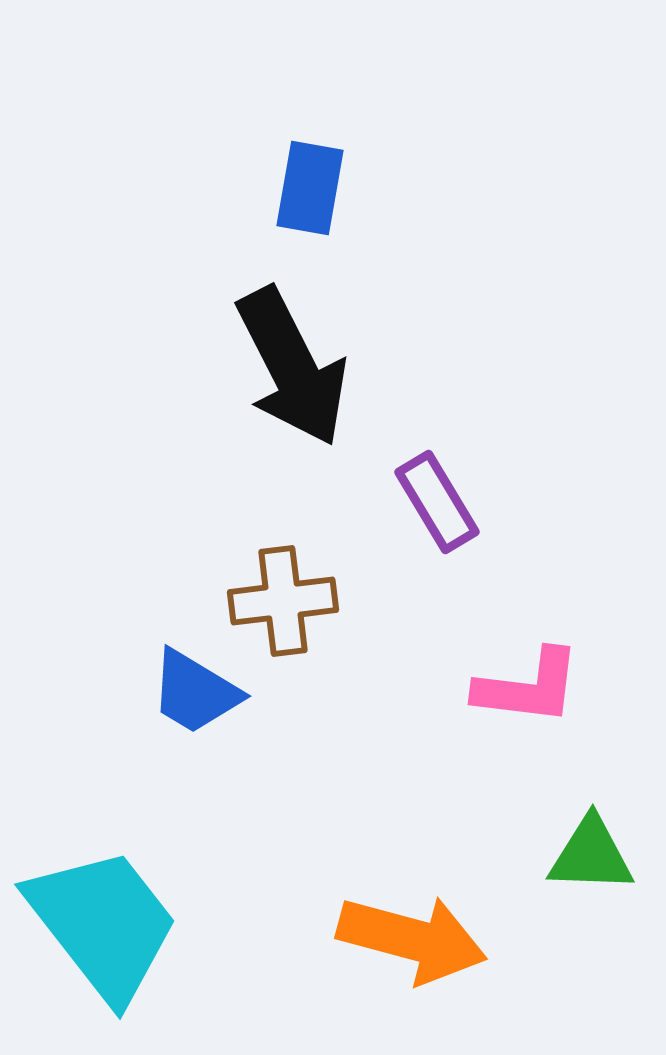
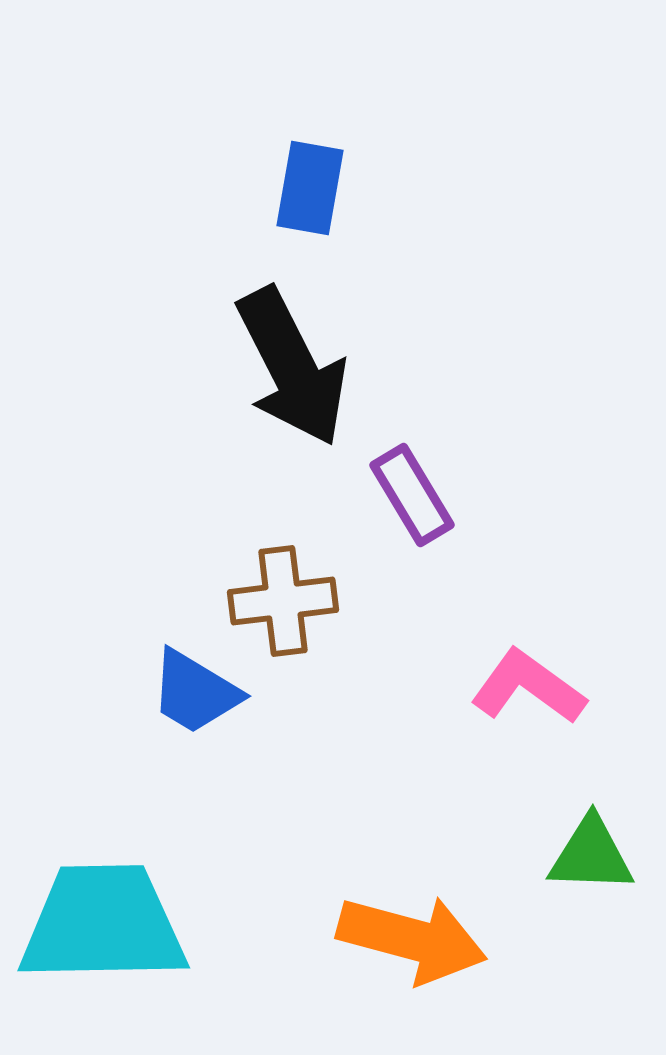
purple rectangle: moved 25 px left, 7 px up
pink L-shape: rotated 151 degrees counterclockwise
cyan trapezoid: rotated 53 degrees counterclockwise
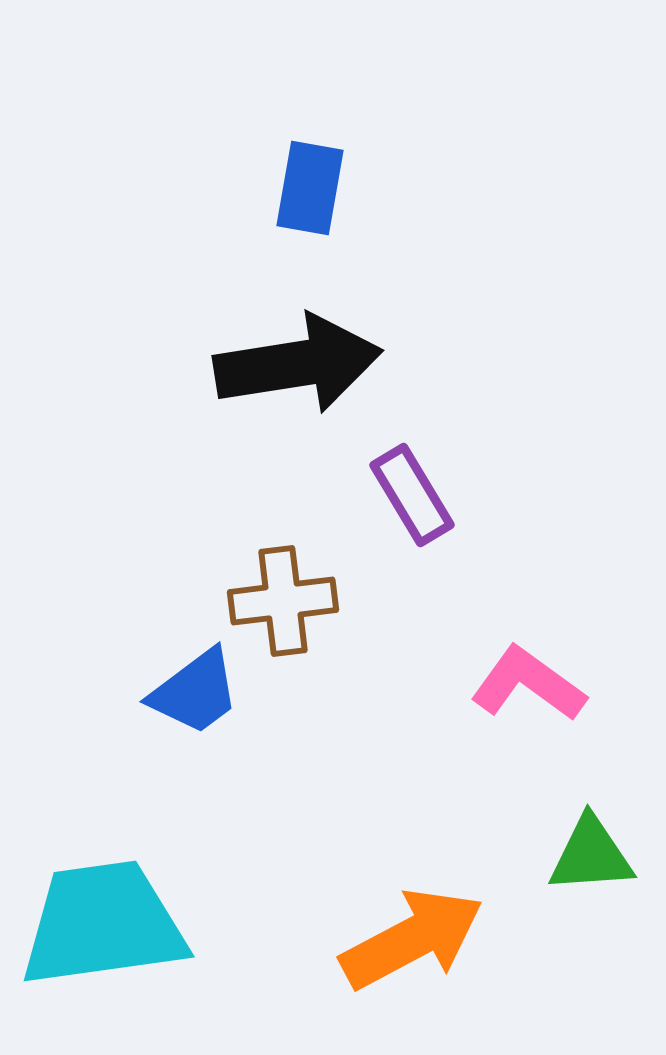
black arrow: moved 6 px right, 3 px up; rotated 72 degrees counterclockwise
pink L-shape: moved 3 px up
blue trapezoid: rotated 68 degrees counterclockwise
green triangle: rotated 6 degrees counterclockwise
cyan trapezoid: rotated 7 degrees counterclockwise
orange arrow: rotated 43 degrees counterclockwise
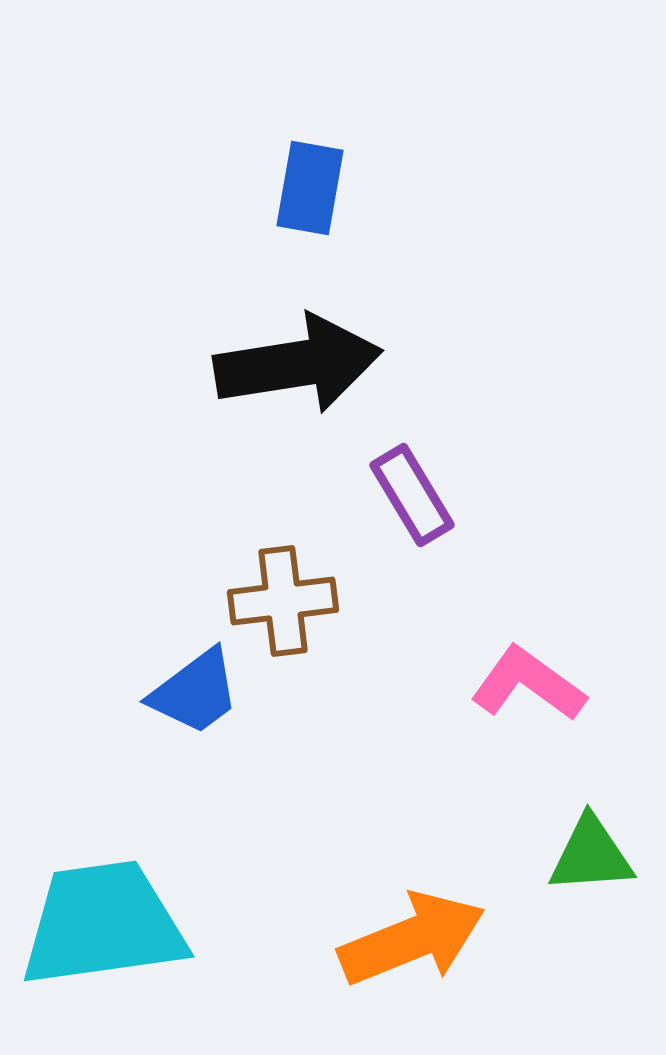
orange arrow: rotated 6 degrees clockwise
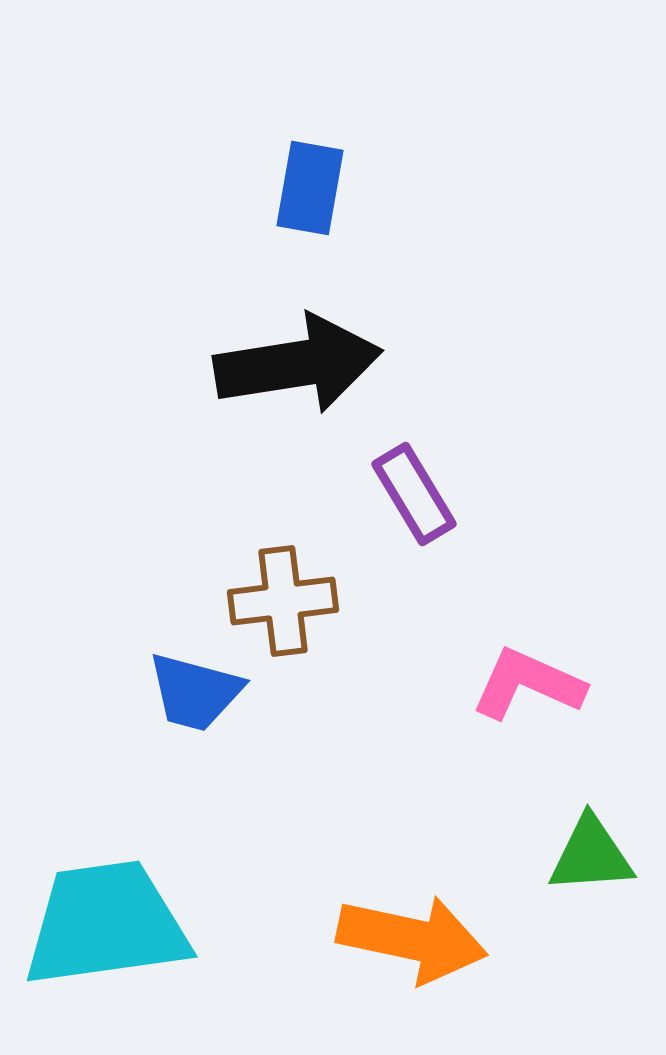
purple rectangle: moved 2 px right, 1 px up
pink L-shape: rotated 12 degrees counterclockwise
blue trapezoid: rotated 52 degrees clockwise
cyan trapezoid: moved 3 px right
orange arrow: rotated 34 degrees clockwise
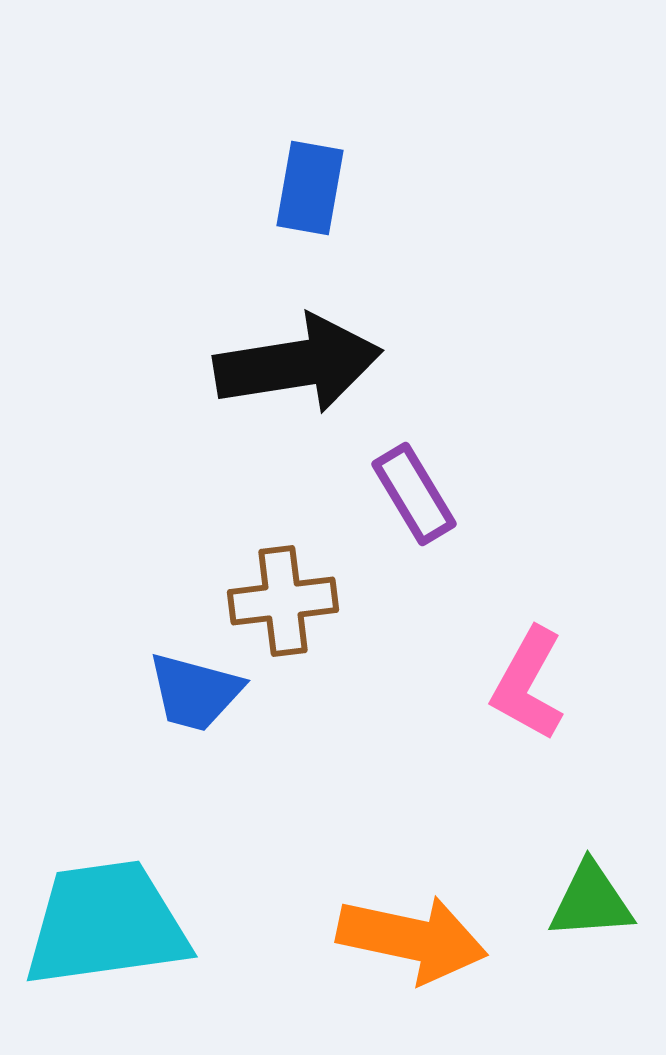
pink L-shape: rotated 85 degrees counterclockwise
green triangle: moved 46 px down
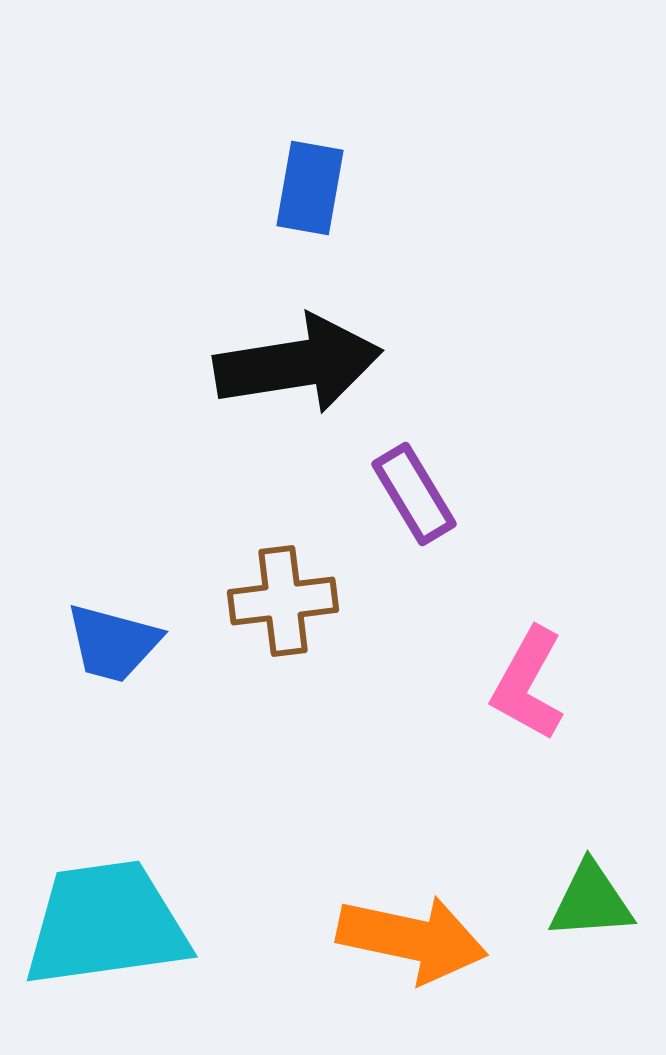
blue trapezoid: moved 82 px left, 49 px up
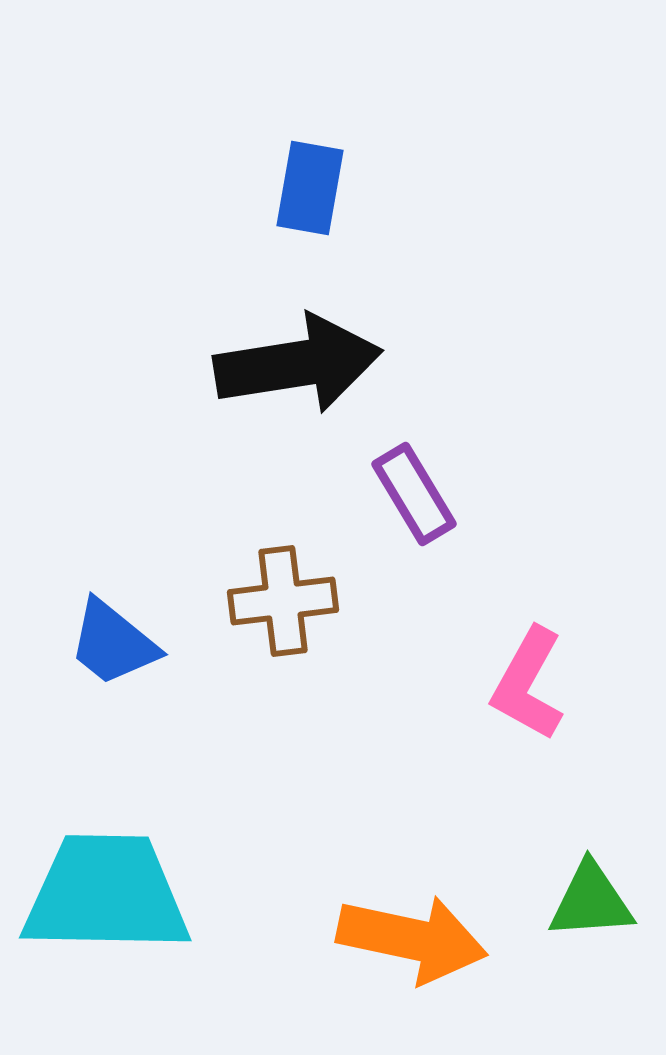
blue trapezoid: rotated 24 degrees clockwise
cyan trapezoid: moved 30 px up; rotated 9 degrees clockwise
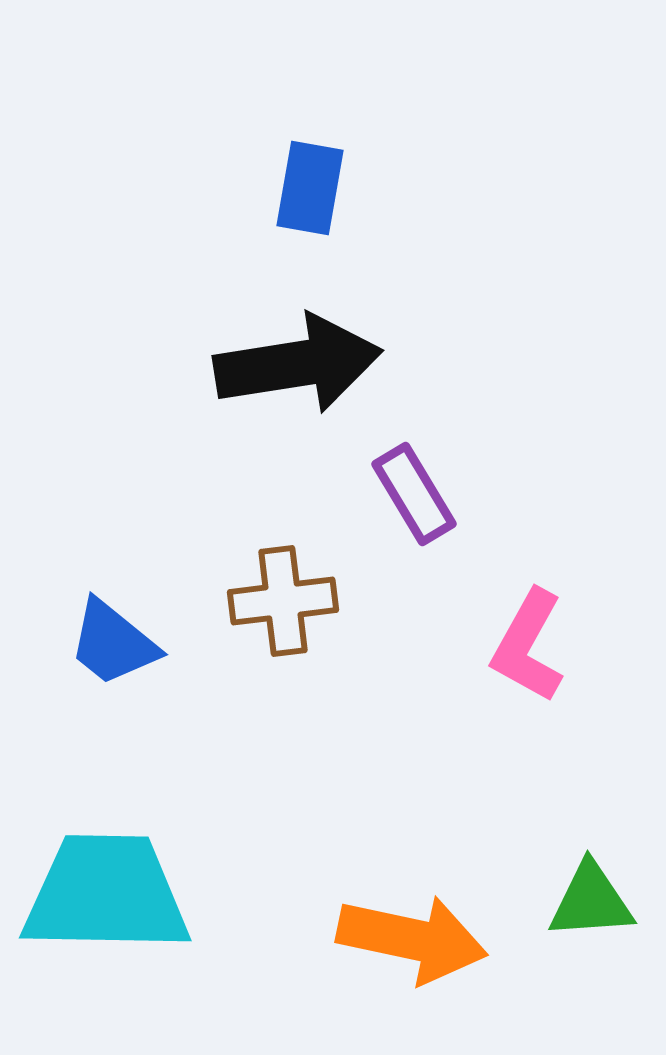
pink L-shape: moved 38 px up
